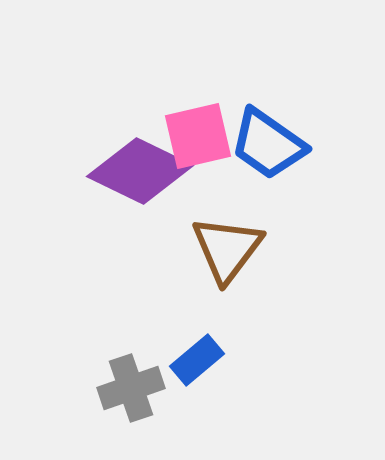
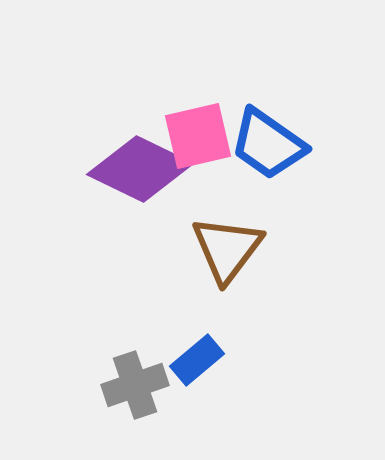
purple diamond: moved 2 px up
gray cross: moved 4 px right, 3 px up
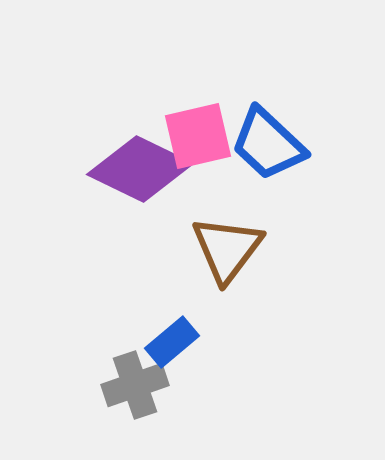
blue trapezoid: rotated 8 degrees clockwise
blue rectangle: moved 25 px left, 18 px up
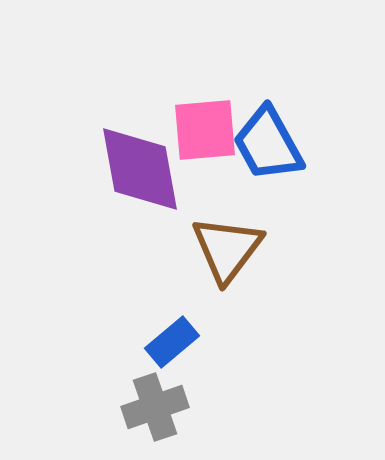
pink square: moved 7 px right, 6 px up; rotated 8 degrees clockwise
blue trapezoid: rotated 18 degrees clockwise
purple diamond: rotated 54 degrees clockwise
gray cross: moved 20 px right, 22 px down
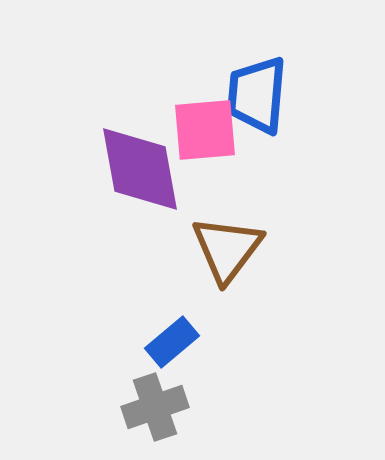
blue trapezoid: moved 11 px left, 49 px up; rotated 34 degrees clockwise
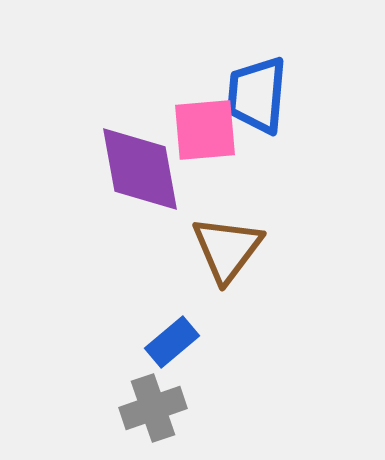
gray cross: moved 2 px left, 1 px down
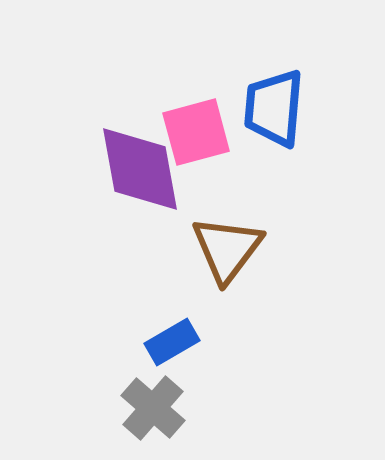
blue trapezoid: moved 17 px right, 13 px down
pink square: moved 9 px left, 2 px down; rotated 10 degrees counterclockwise
blue rectangle: rotated 10 degrees clockwise
gray cross: rotated 30 degrees counterclockwise
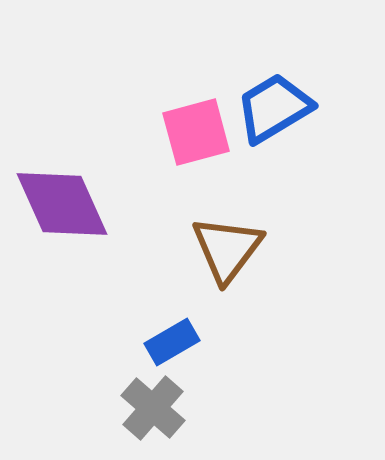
blue trapezoid: rotated 54 degrees clockwise
purple diamond: moved 78 px left, 35 px down; rotated 14 degrees counterclockwise
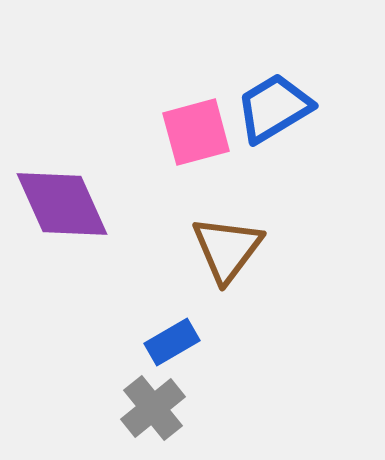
gray cross: rotated 10 degrees clockwise
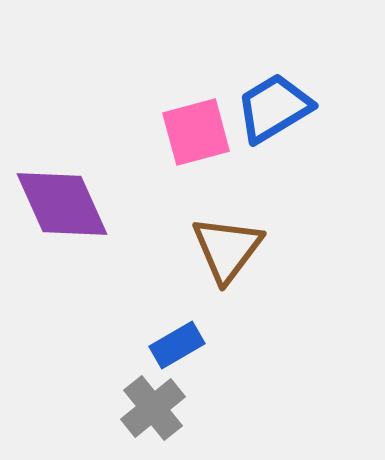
blue rectangle: moved 5 px right, 3 px down
